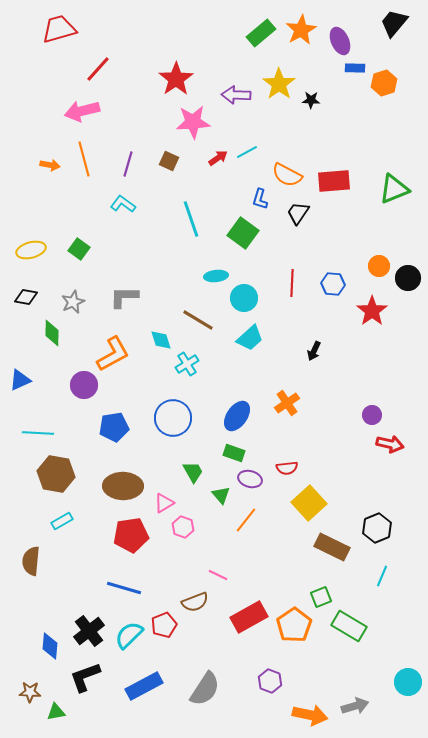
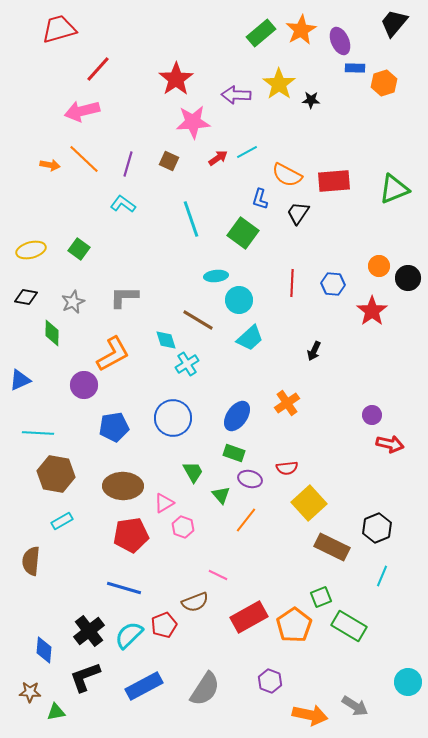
orange line at (84, 159): rotated 32 degrees counterclockwise
cyan circle at (244, 298): moved 5 px left, 2 px down
cyan diamond at (161, 340): moved 5 px right
blue diamond at (50, 646): moved 6 px left, 4 px down
gray arrow at (355, 706): rotated 48 degrees clockwise
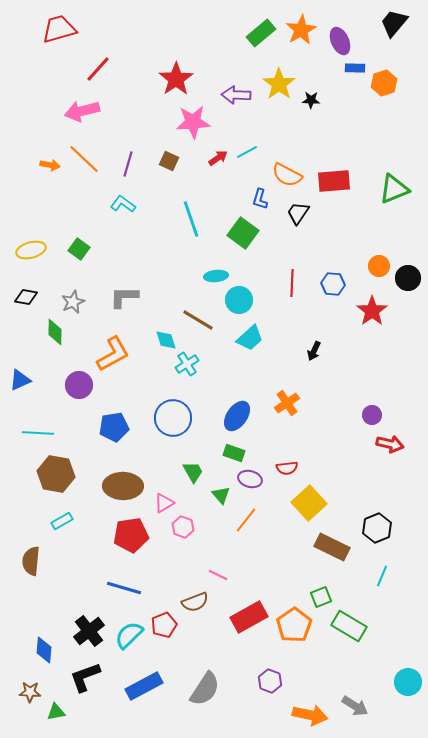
green diamond at (52, 333): moved 3 px right, 1 px up
purple circle at (84, 385): moved 5 px left
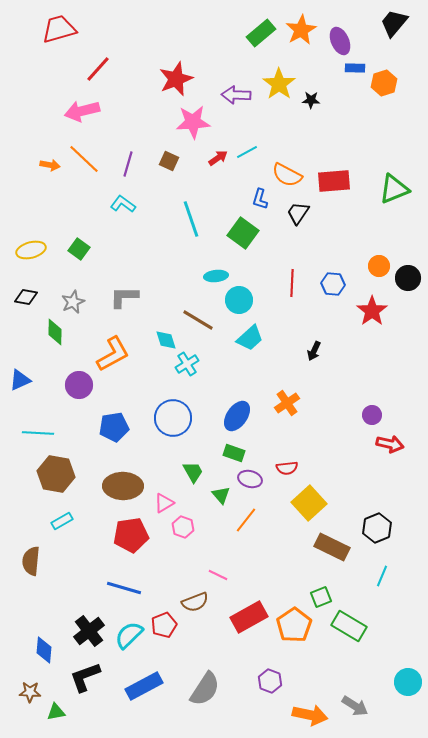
red star at (176, 79): rotated 12 degrees clockwise
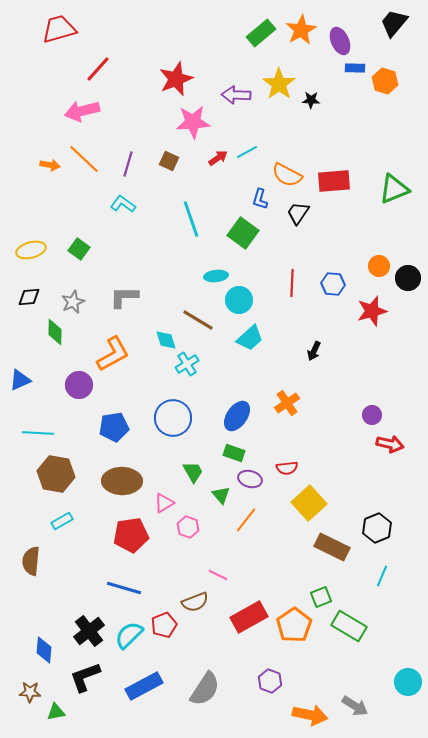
orange hexagon at (384, 83): moved 1 px right, 2 px up; rotated 25 degrees counterclockwise
black diamond at (26, 297): moved 3 px right; rotated 15 degrees counterclockwise
red star at (372, 311): rotated 20 degrees clockwise
brown ellipse at (123, 486): moved 1 px left, 5 px up
pink hexagon at (183, 527): moved 5 px right
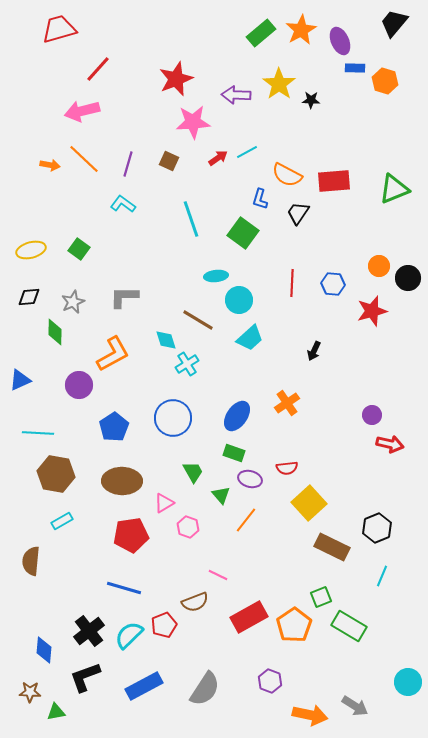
blue pentagon at (114, 427): rotated 24 degrees counterclockwise
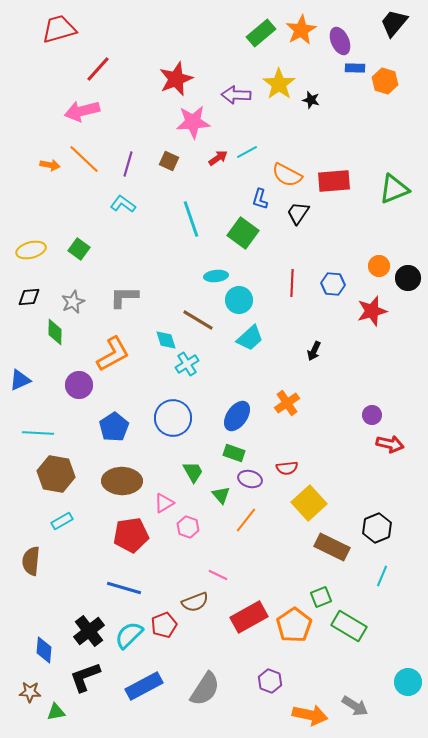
black star at (311, 100): rotated 12 degrees clockwise
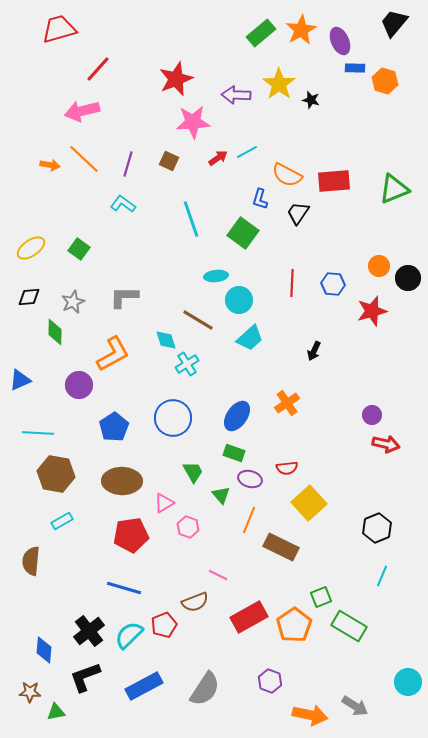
yellow ellipse at (31, 250): moved 2 px up; rotated 20 degrees counterclockwise
red arrow at (390, 444): moved 4 px left
orange line at (246, 520): moved 3 px right; rotated 16 degrees counterclockwise
brown rectangle at (332, 547): moved 51 px left
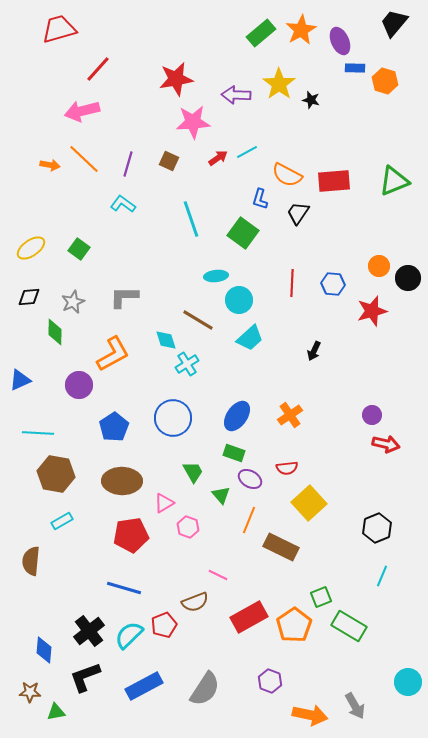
red star at (176, 79): rotated 12 degrees clockwise
green triangle at (394, 189): moved 8 px up
orange cross at (287, 403): moved 3 px right, 12 px down
purple ellipse at (250, 479): rotated 15 degrees clockwise
gray arrow at (355, 706): rotated 28 degrees clockwise
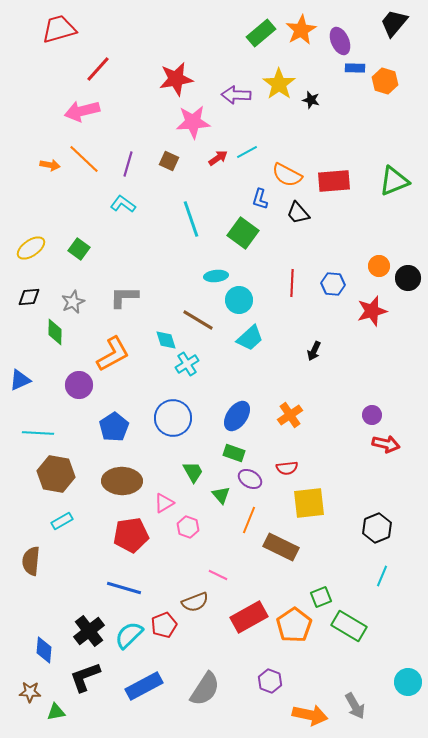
black trapezoid at (298, 213): rotated 75 degrees counterclockwise
yellow square at (309, 503): rotated 36 degrees clockwise
